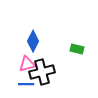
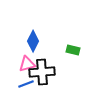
green rectangle: moved 4 px left, 1 px down
black cross: rotated 10 degrees clockwise
blue line: rotated 21 degrees counterclockwise
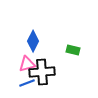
blue line: moved 1 px right, 1 px up
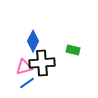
pink triangle: moved 3 px left, 3 px down
black cross: moved 9 px up
blue line: rotated 14 degrees counterclockwise
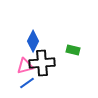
pink triangle: moved 1 px right, 1 px up
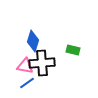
blue diamond: rotated 10 degrees counterclockwise
pink triangle: rotated 24 degrees clockwise
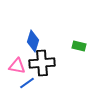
green rectangle: moved 6 px right, 4 px up
pink triangle: moved 8 px left
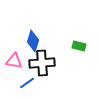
pink triangle: moved 3 px left, 5 px up
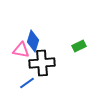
green rectangle: rotated 40 degrees counterclockwise
pink triangle: moved 7 px right, 11 px up
